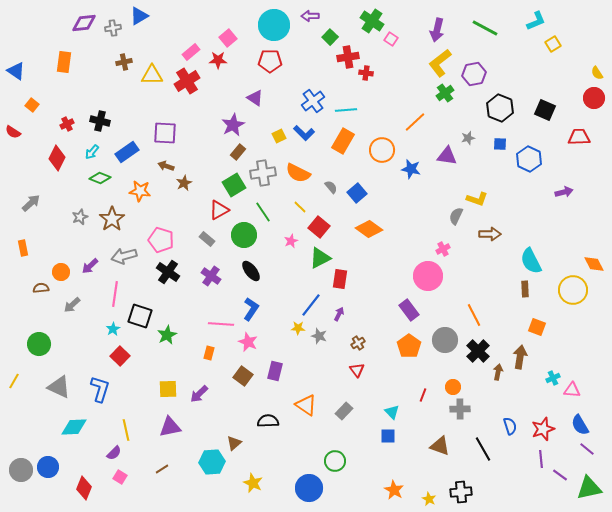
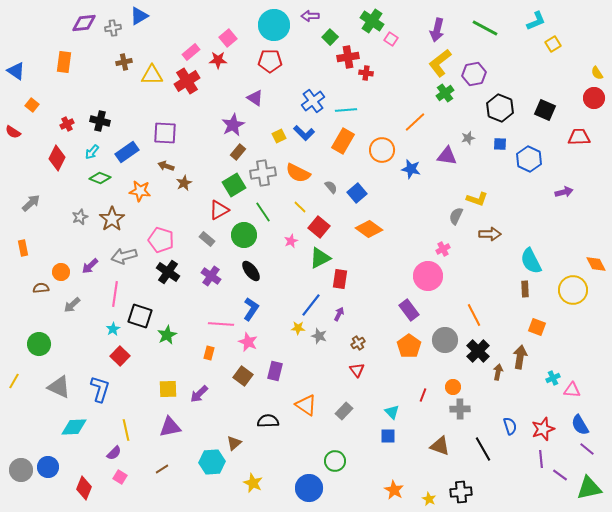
orange diamond at (594, 264): moved 2 px right
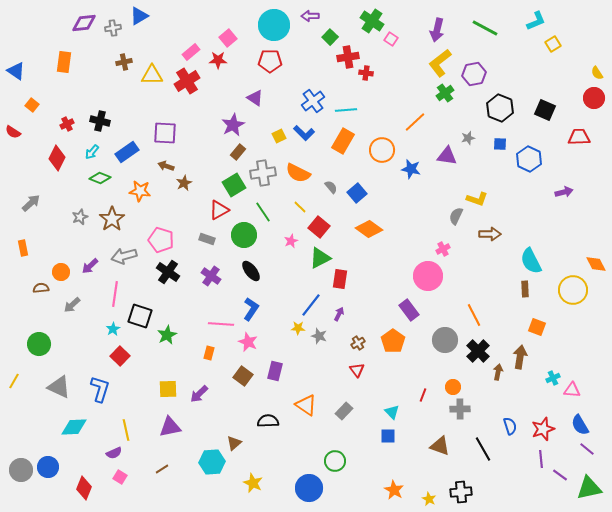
gray rectangle at (207, 239): rotated 21 degrees counterclockwise
orange pentagon at (409, 346): moved 16 px left, 5 px up
purple semicircle at (114, 453): rotated 21 degrees clockwise
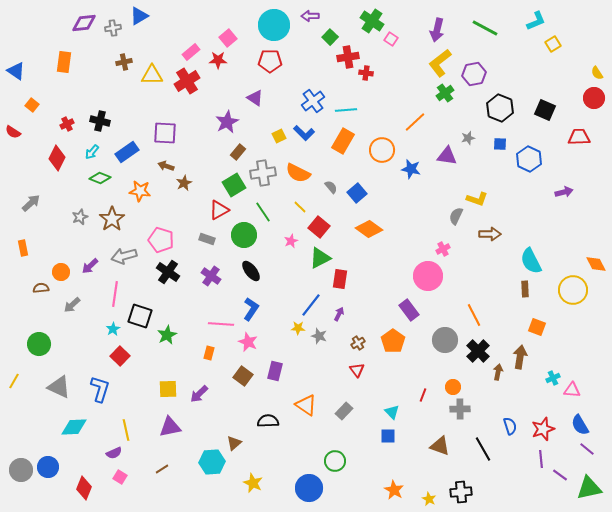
purple star at (233, 125): moved 6 px left, 3 px up
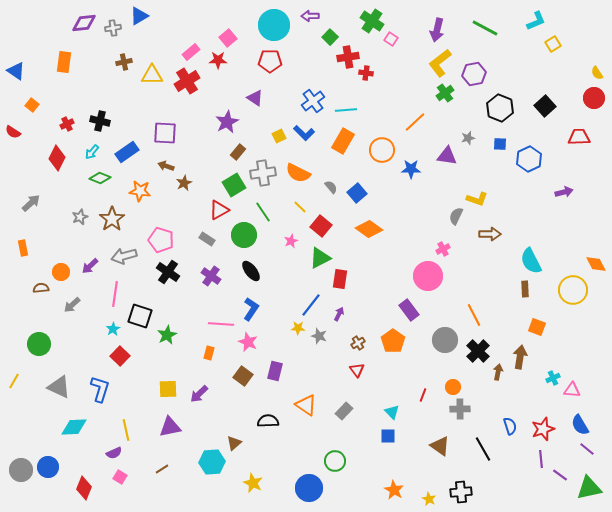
black square at (545, 110): moved 4 px up; rotated 25 degrees clockwise
blue hexagon at (529, 159): rotated 10 degrees clockwise
blue star at (411, 169): rotated 12 degrees counterclockwise
red square at (319, 227): moved 2 px right, 1 px up
gray rectangle at (207, 239): rotated 14 degrees clockwise
brown triangle at (440, 446): rotated 15 degrees clockwise
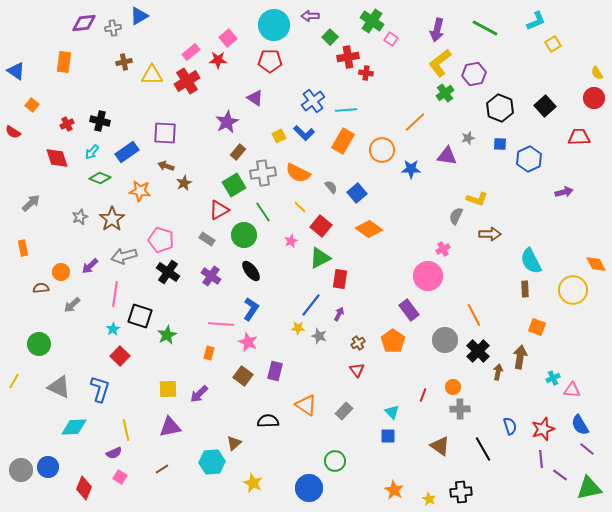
red diamond at (57, 158): rotated 45 degrees counterclockwise
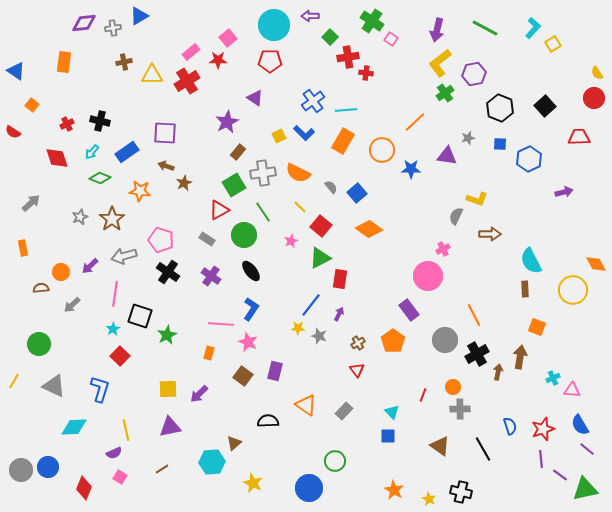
cyan L-shape at (536, 21): moved 3 px left, 7 px down; rotated 25 degrees counterclockwise
black cross at (478, 351): moved 1 px left, 3 px down; rotated 15 degrees clockwise
gray triangle at (59, 387): moved 5 px left, 1 px up
green triangle at (589, 488): moved 4 px left, 1 px down
black cross at (461, 492): rotated 20 degrees clockwise
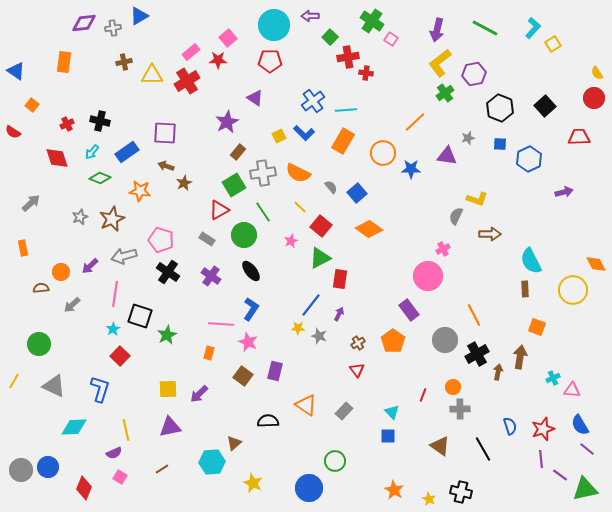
orange circle at (382, 150): moved 1 px right, 3 px down
brown star at (112, 219): rotated 10 degrees clockwise
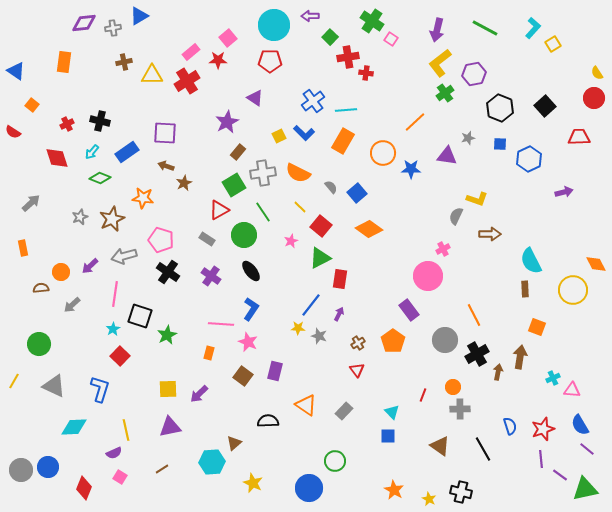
orange star at (140, 191): moved 3 px right, 7 px down
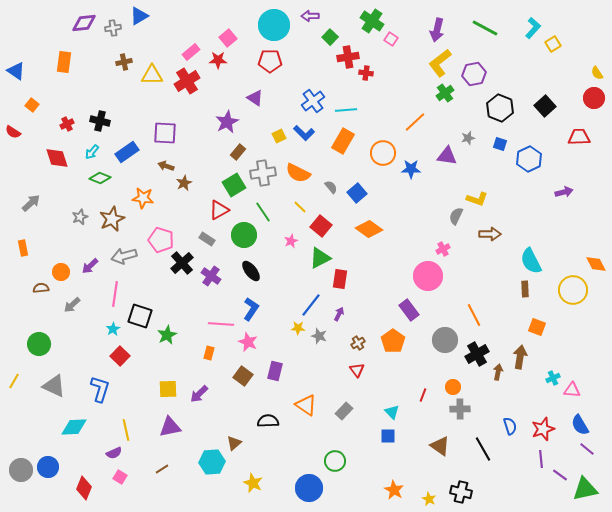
blue square at (500, 144): rotated 16 degrees clockwise
black cross at (168, 272): moved 14 px right, 9 px up; rotated 15 degrees clockwise
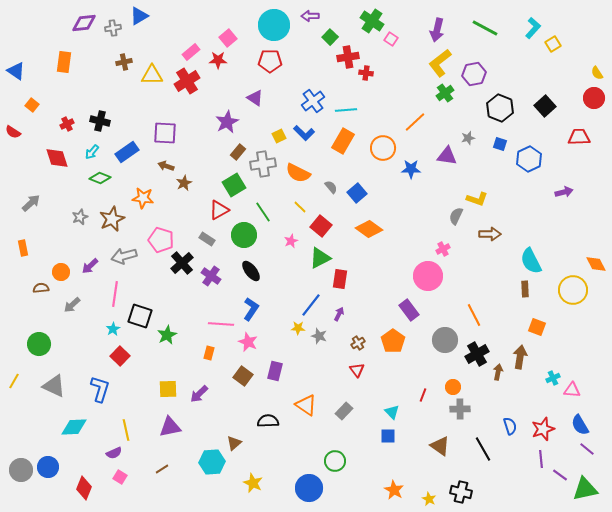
orange circle at (383, 153): moved 5 px up
gray cross at (263, 173): moved 9 px up
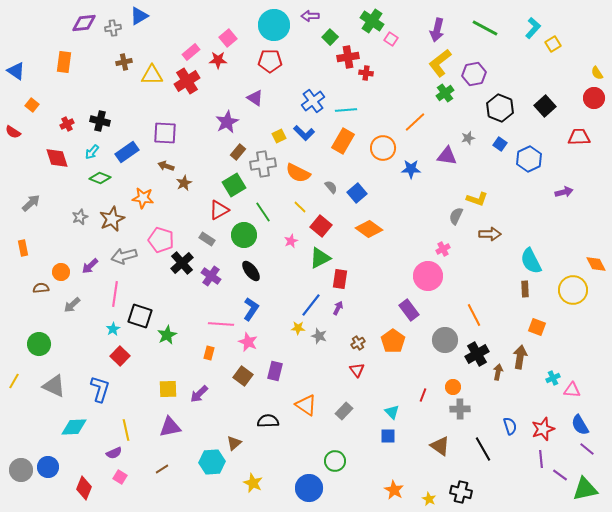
blue square at (500, 144): rotated 16 degrees clockwise
purple arrow at (339, 314): moved 1 px left, 6 px up
